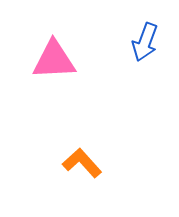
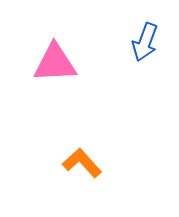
pink triangle: moved 1 px right, 3 px down
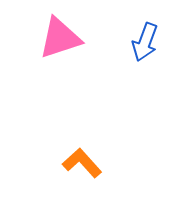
pink triangle: moved 5 px right, 25 px up; rotated 15 degrees counterclockwise
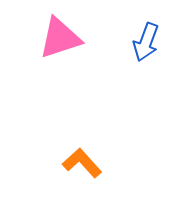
blue arrow: moved 1 px right
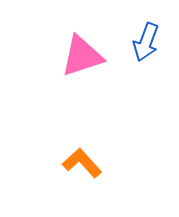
pink triangle: moved 22 px right, 18 px down
